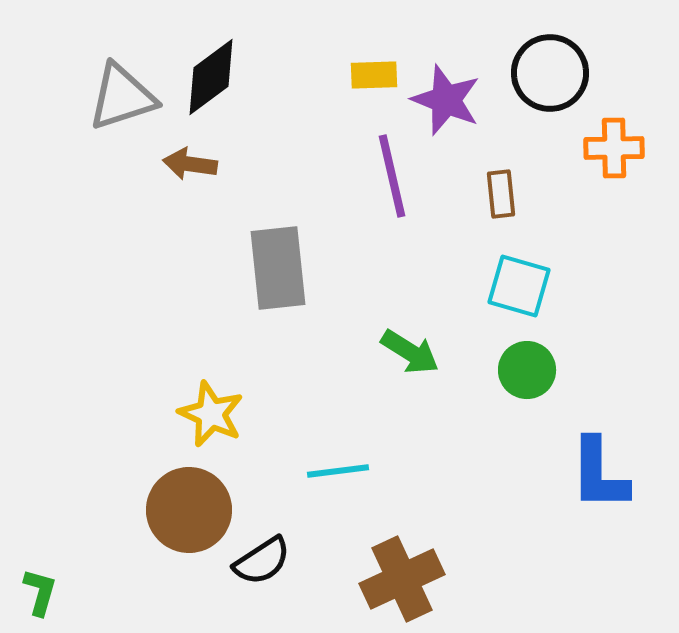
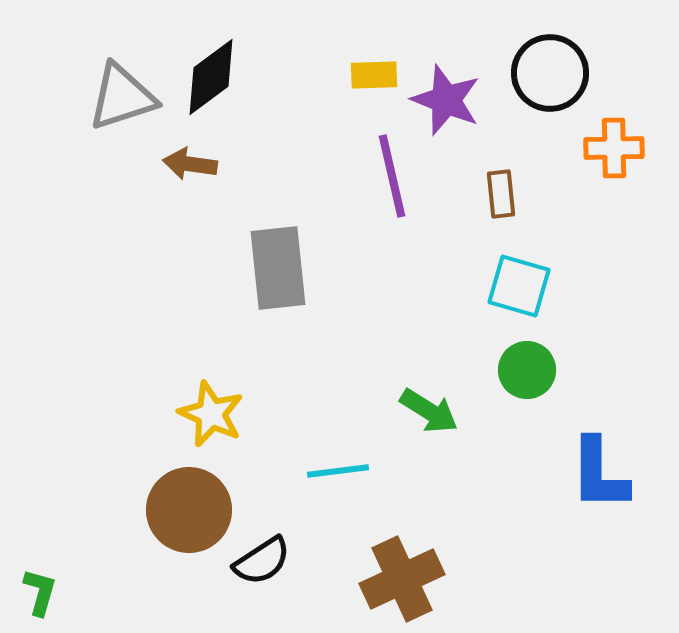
green arrow: moved 19 px right, 59 px down
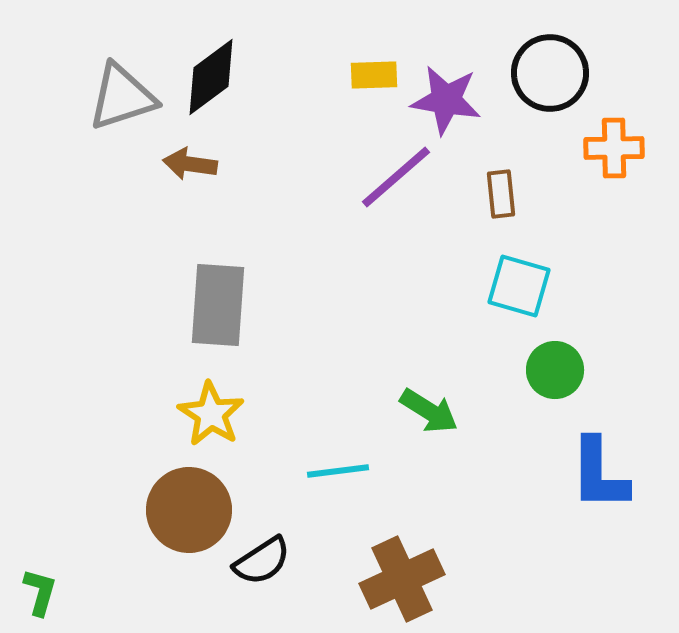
purple star: rotated 12 degrees counterclockwise
purple line: moved 4 px right, 1 px down; rotated 62 degrees clockwise
gray rectangle: moved 60 px left, 37 px down; rotated 10 degrees clockwise
green circle: moved 28 px right
yellow star: rotated 8 degrees clockwise
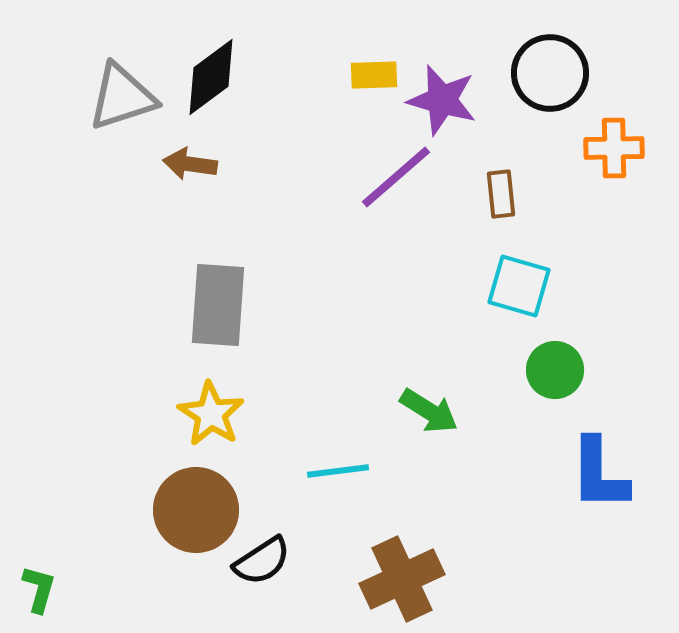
purple star: moved 4 px left; rotated 6 degrees clockwise
brown circle: moved 7 px right
green L-shape: moved 1 px left, 3 px up
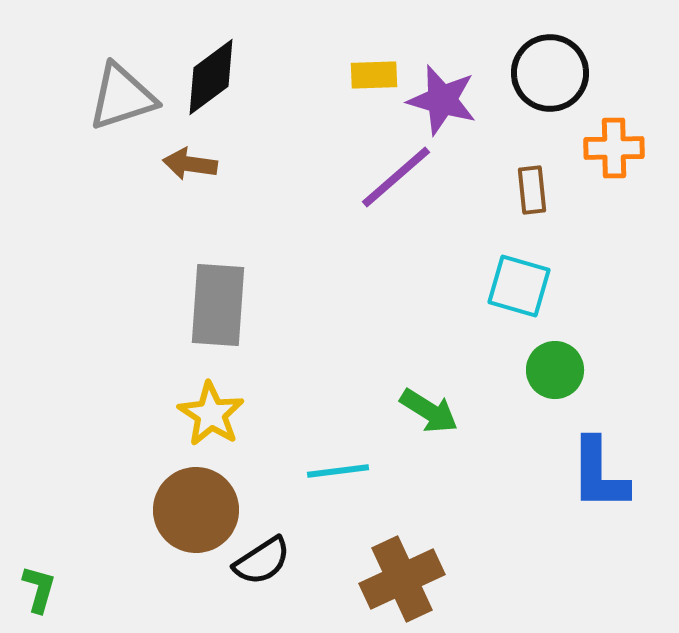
brown rectangle: moved 31 px right, 4 px up
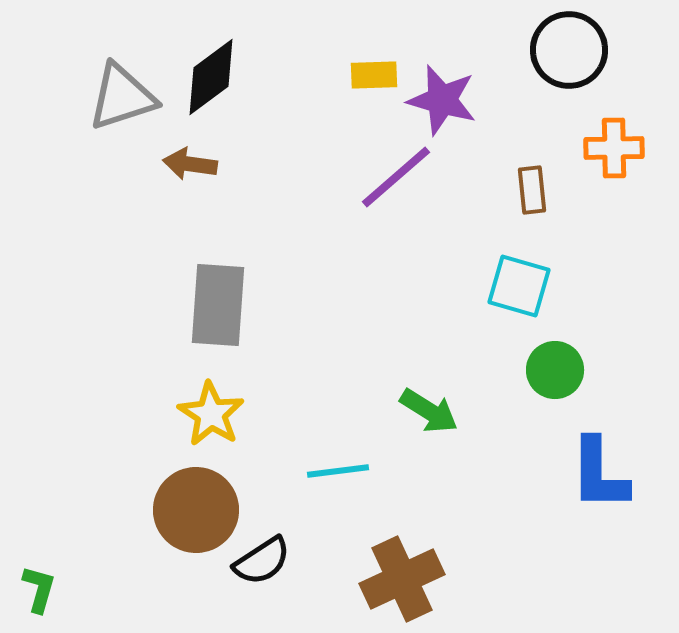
black circle: moved 19 px right, 23 px up
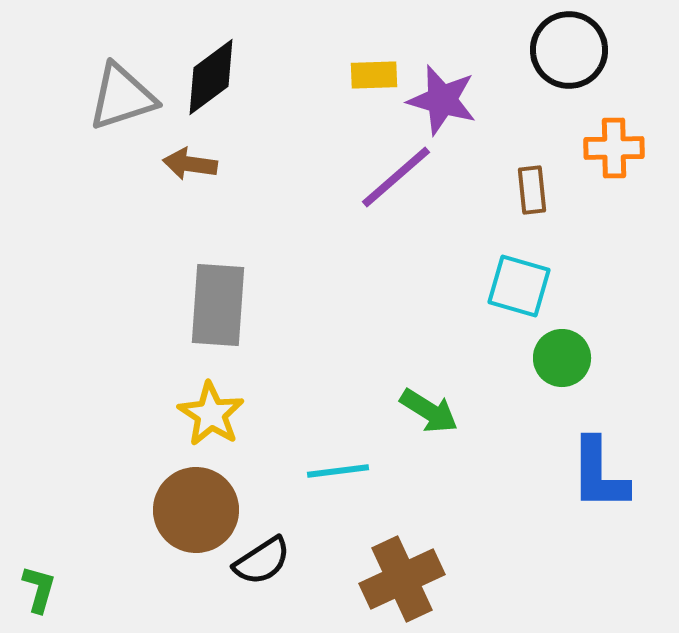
green circle: moved 7 px right, 12 px up
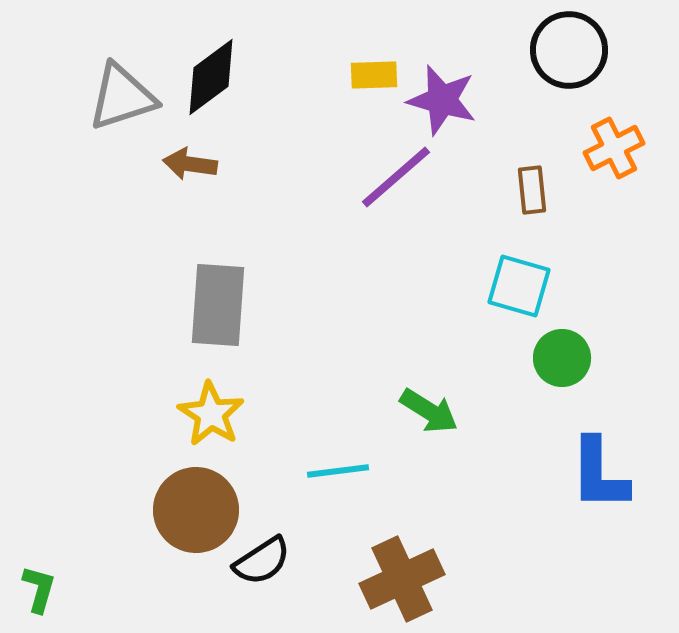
orange cross: rotated 26 degrees counterclockwise
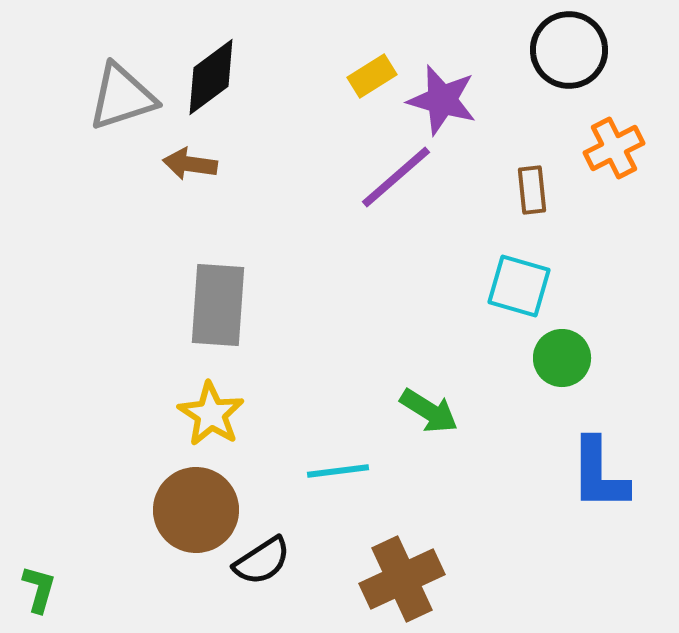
yellow rectangle: moved 2 px left, 1 px down; rotated 30 degrees counterclockwise
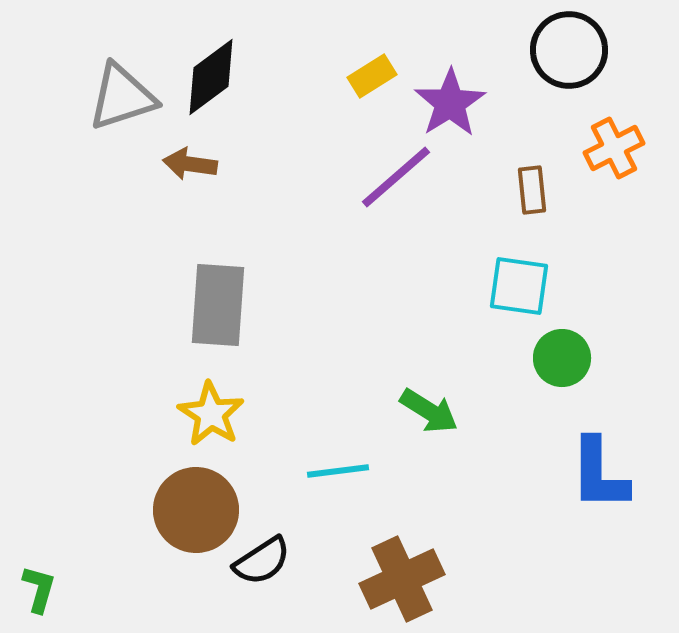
purple star: moved 8 px right, 3 px down; rotated 24 degrees clockwise
cyan square: rotated 8 degrees counterclockwise
